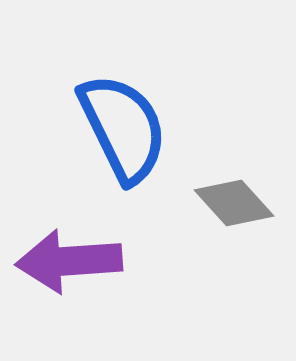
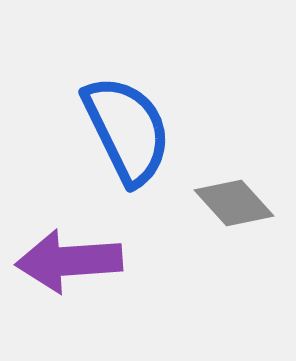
blue semicircle: moved 4 px right, 2 px down
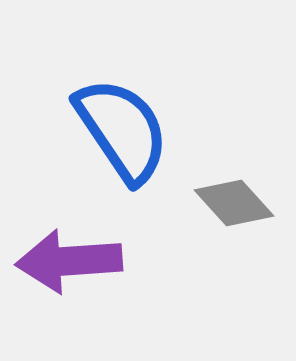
blue semicircle: moved 5 px left; rotated 8 degrees counterclockwise
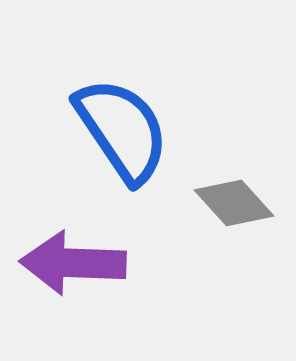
purple arrow: moved 4 px right, 2 px down; rotated 6 degrees clockwise
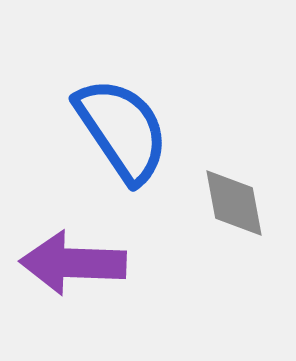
gray diamond: rotated 32 degrees clockwise
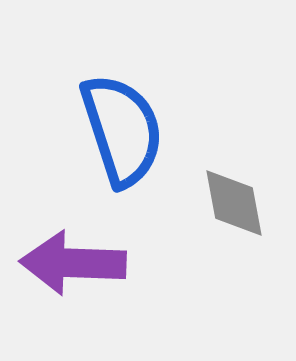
blue semicircle: rotated 16 degrees clockwise
